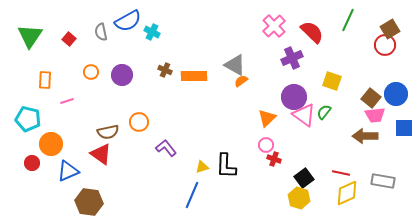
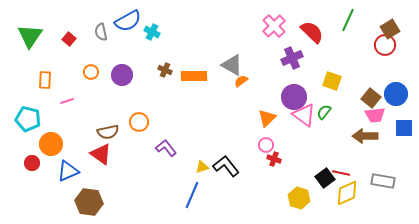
gray triangle at (235, 65): moved 3 px left
black L-shape at (226, 166): rotated 140 degrees clockwise
black square at (304, 178): moved 21 px right
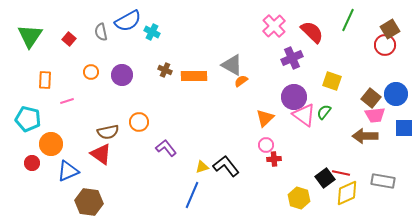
orange triangle at (267, 118): moved 2 px left
red cross at (274, 159): rotated 24 degrees counterclockwise
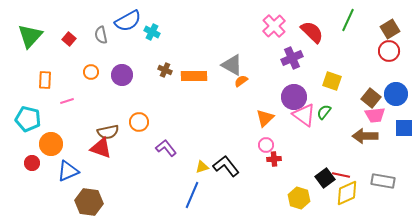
gray semicircle at (101, 32): moved 3 px down
green triangle at (30, 36): rotated 8 degrees clockwise
red circle at (385, 45): moved 4 px right, 6 px down
red triangle at (101, 154): moved 6 px up; rotated 15 degrees counterclockwise
red line at (341, 173): moved 2 px down
